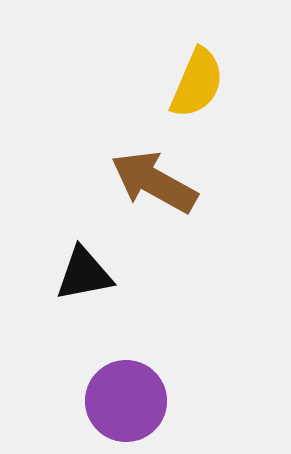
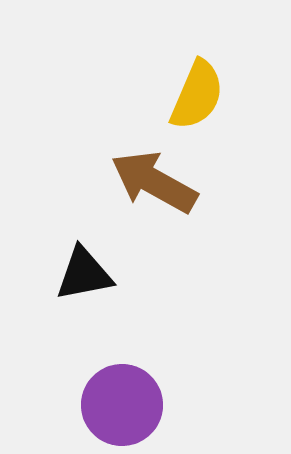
yellow semicircle: moved 12 px down
purple circle: moved 4 px left, 4 px down
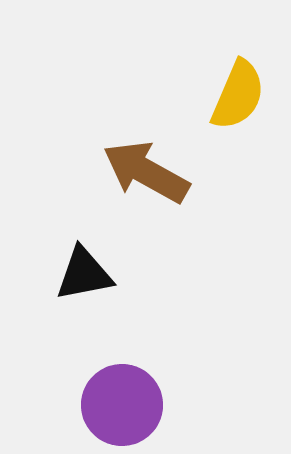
yellow semicircle: moved 41 px right
brown arrow: moved 8 px left, 10 px up
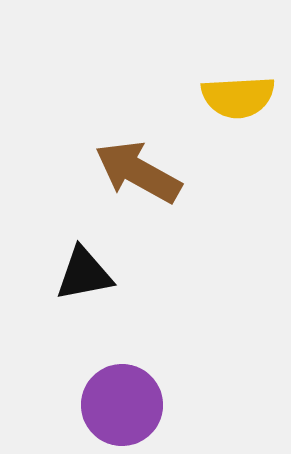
yellow semicircle: moved 2 px down; rotated 64 degrees clockwise
brown arrow: moved 8 px left
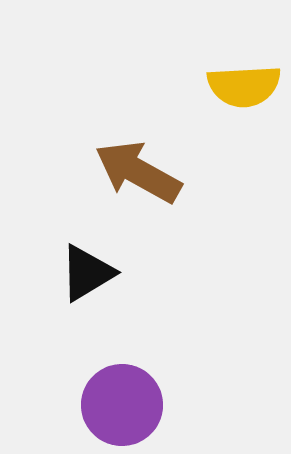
yellow semicircle: moved 6 px right, 11 px up
black triangle: moved 3 px right, 1 px up; rotated 20 degrees counterclockwise
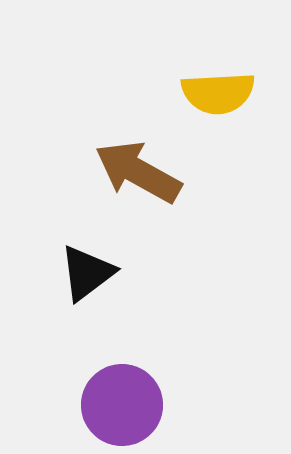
yellow semicircle: moved 26 px left, 7 px down
black triangle: rotated 6 degrees counterclockwise
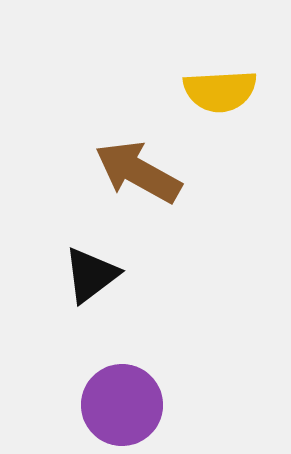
yellow semicircle: moved 2 px right, 2 px up
black triangle: moved 4 px right, 2 px down
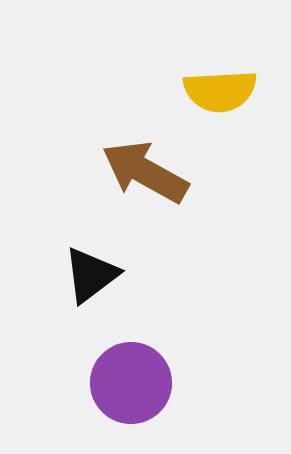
brown arrow: moved 7 px right
purple circle: moved 9 px right, 22 px up
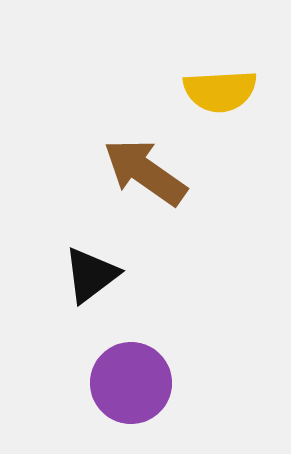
brown arrow: rotated 6 degrees clockwise
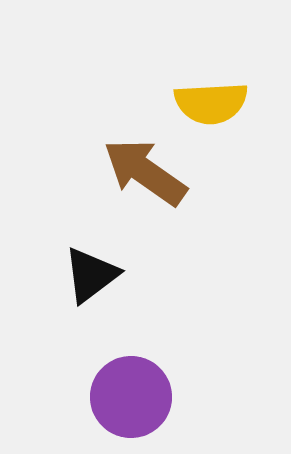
yellow semicircle: moved 9 px left, 12 px down
purple circle: moved 14 px down
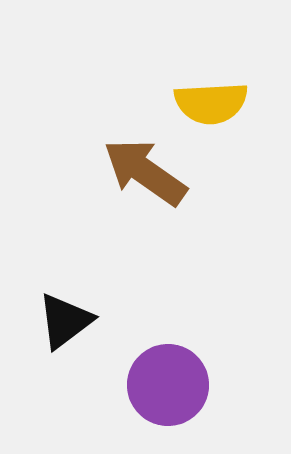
black triangle: moved 26 px left, 46 px down
purple circle: moved 37 px right, 12 px up
